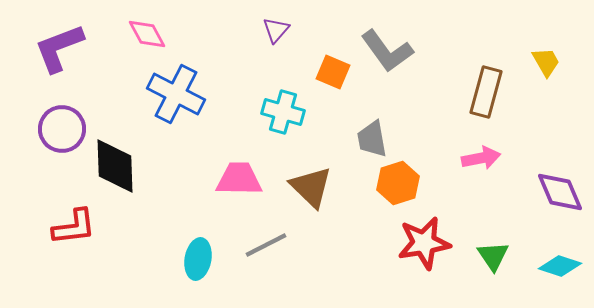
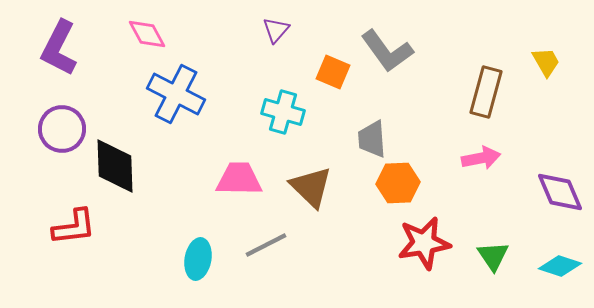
purple L-shape: rotated 42 degrees counterclockwise
gray trapezoid: rotated 6 degrees clockwise
orange hexagon: rotated 15 degrees clockwise
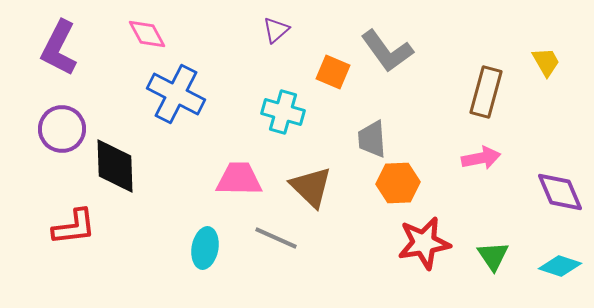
purple triangle: rotated 8 degrees clockwise
gray line: moved 10 px right, 7 px up; rotated 51 degrees clockwise
cyan ellipse: moved 7 px right, 11 px up
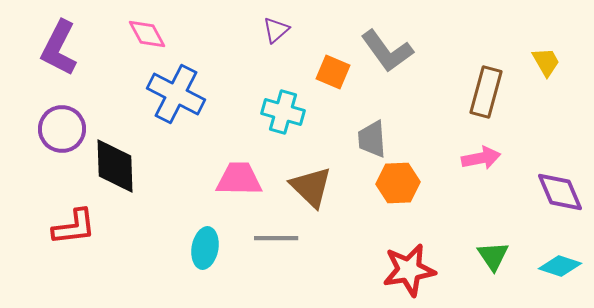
gray line: rotated 24 degrees counterclockwise
red star: moved 15 px left, 27 px down
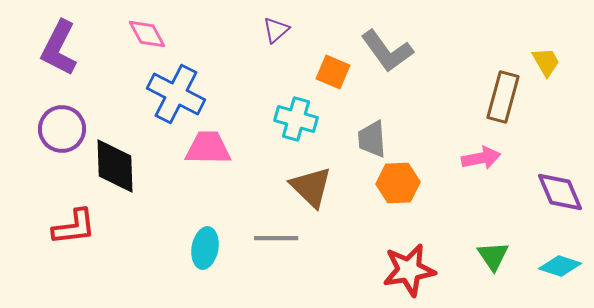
brown rectangle: moved 17 px right, 5 px down
cyan cross: moved 13 px right, 7 px down
pink trapezoid: moved 31 px left, 31 px up
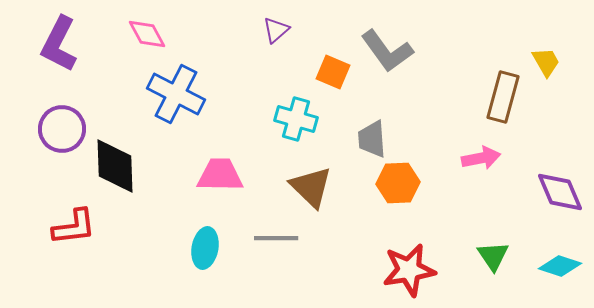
purple L-shape: moved 4 px up
pink trapezoid: moved 12 px right, 27 px down
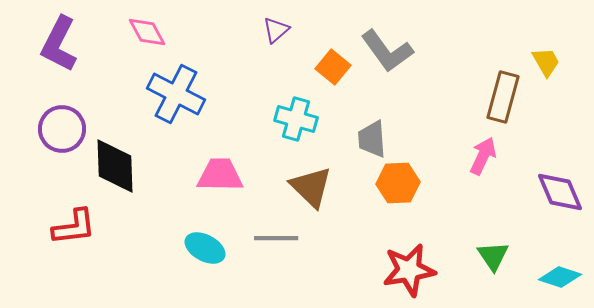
pink diamond: moved 2 px up
orange square: moved 5 px up; rotated 16 degrees clockwise
pink arrow: moved 2 px right, 2 px up; rotated 54 degrees counterclockwise
cyan ellipse: rotated 72 degrees counterclockwise
cyan diamond: moved 11 px down
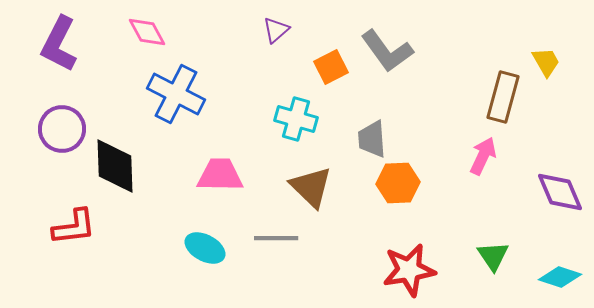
orange square: moved 2 px left; rotated 24 degrees clockwise
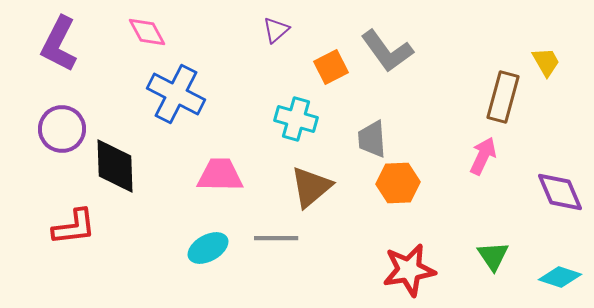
brown triangle: rotated 36 degrees clockwise
cyan ellipse: moved 3 px right; rotated 57 degrees counterclockwise
